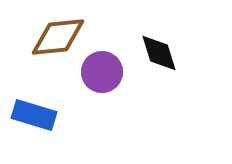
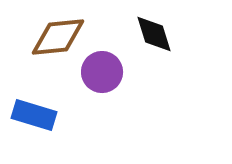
black diamond: moved 5 px left, 19 px up
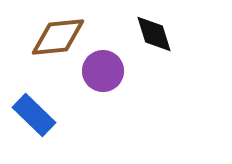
purple circle: moved 1 px right, 1 px up
blue rectangle: rotated 27 degrees clockwise
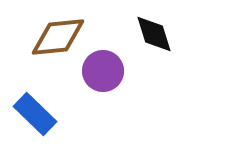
blue rectangle: moved 1 px right, 1 px up
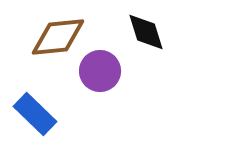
black diamond: moved 8 px left, 2 px up
purple circle: moved 3 px left
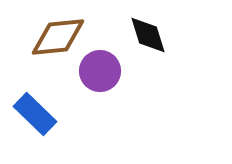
black diamond: moved 2 px right, 3 px down
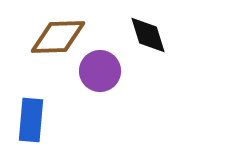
brown diamond: rotated 4 degrees clockwise
blue rectangle: moved 4 px left, 6 px down; rotated 51 degrees clockwise
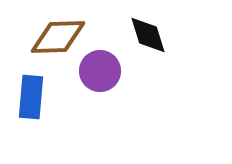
blue rectangle: moved 23 px up
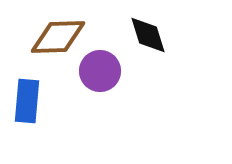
blue rectangle: moved 4 px left, 4 px down
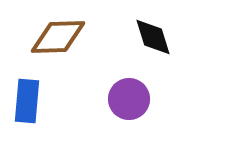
black diamond: moved 5 px right, 2 px down
purple circle: moved 29 px right, 28 px down
